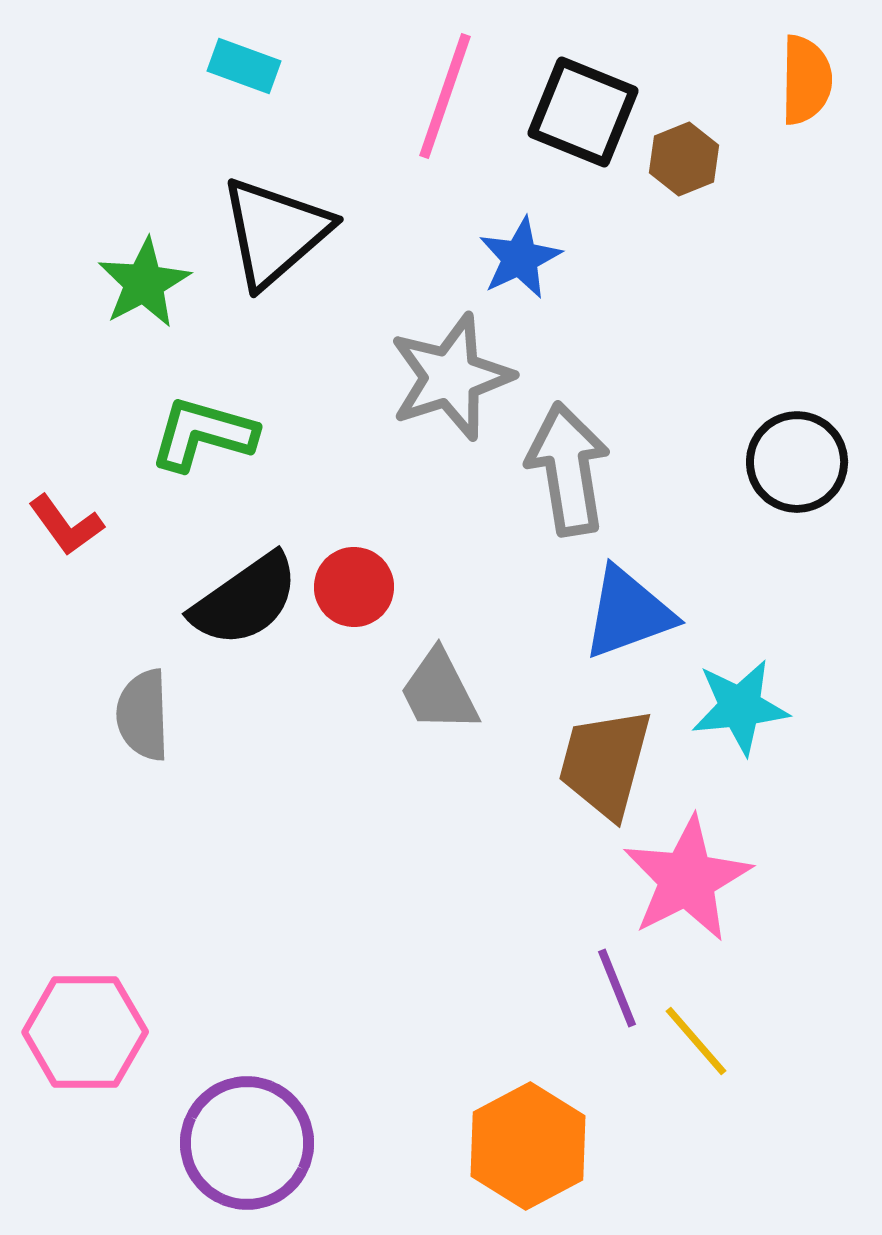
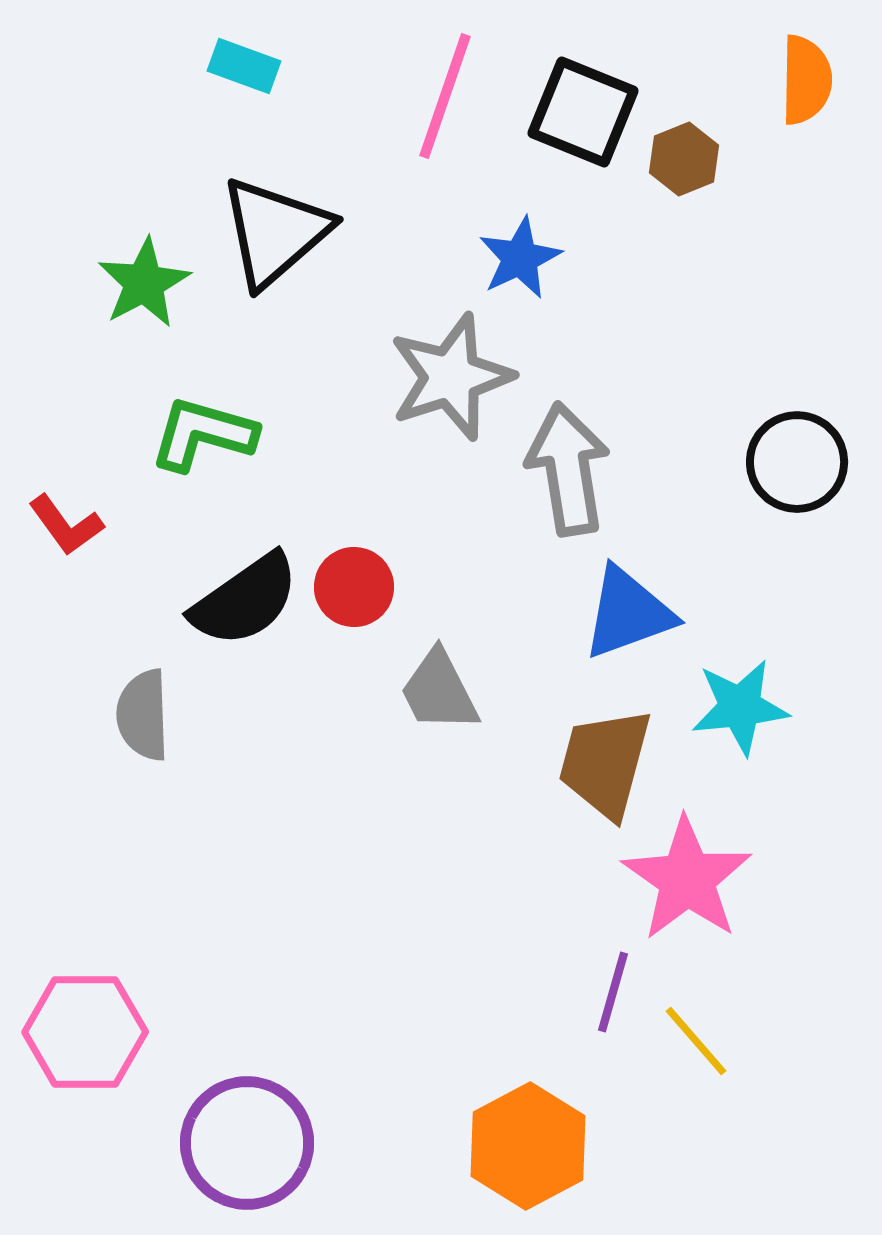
pink star: rotated 10 degrees counterclockwise
purple line: moved 4 px left, 4 px down; rotated 38 degrees clockwise
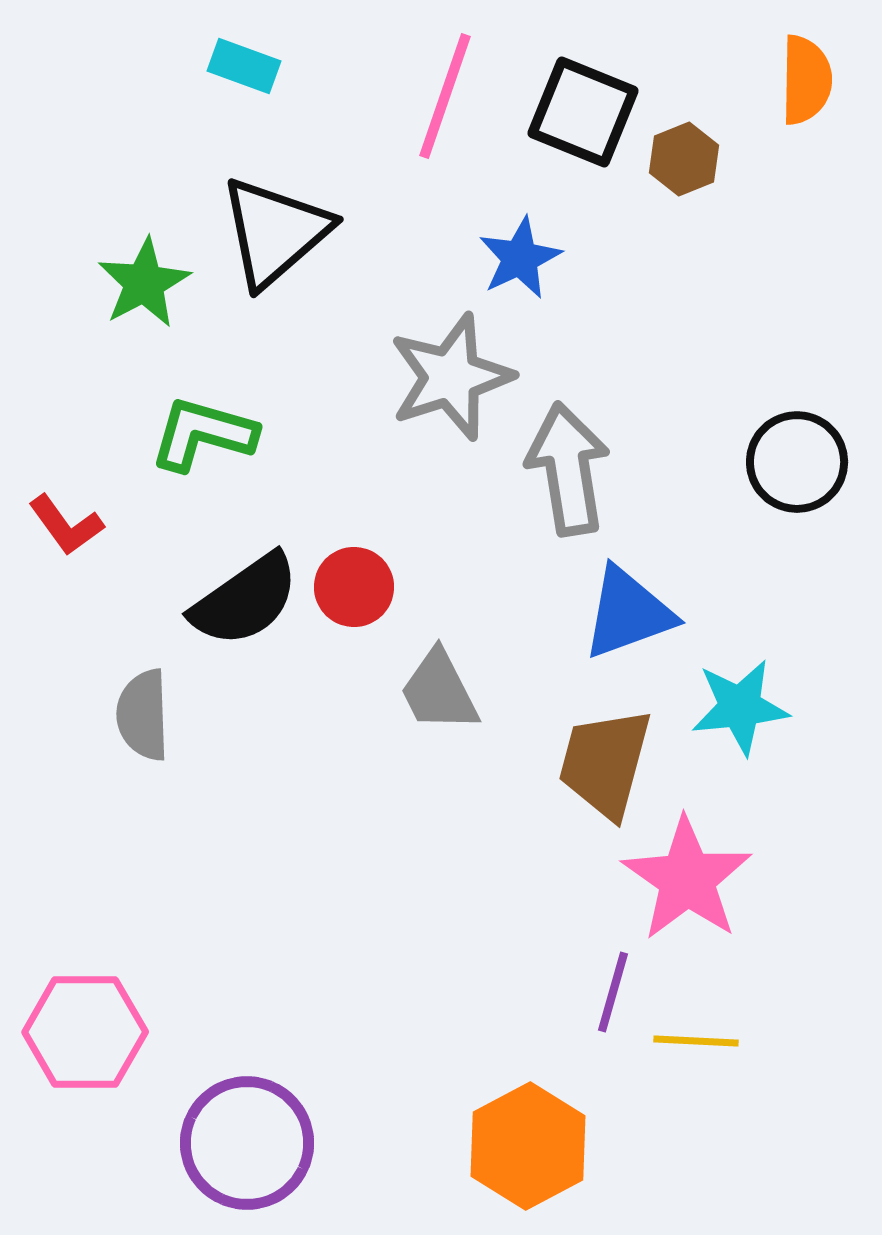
yellow line: rotated 46 degrees counterclockwise
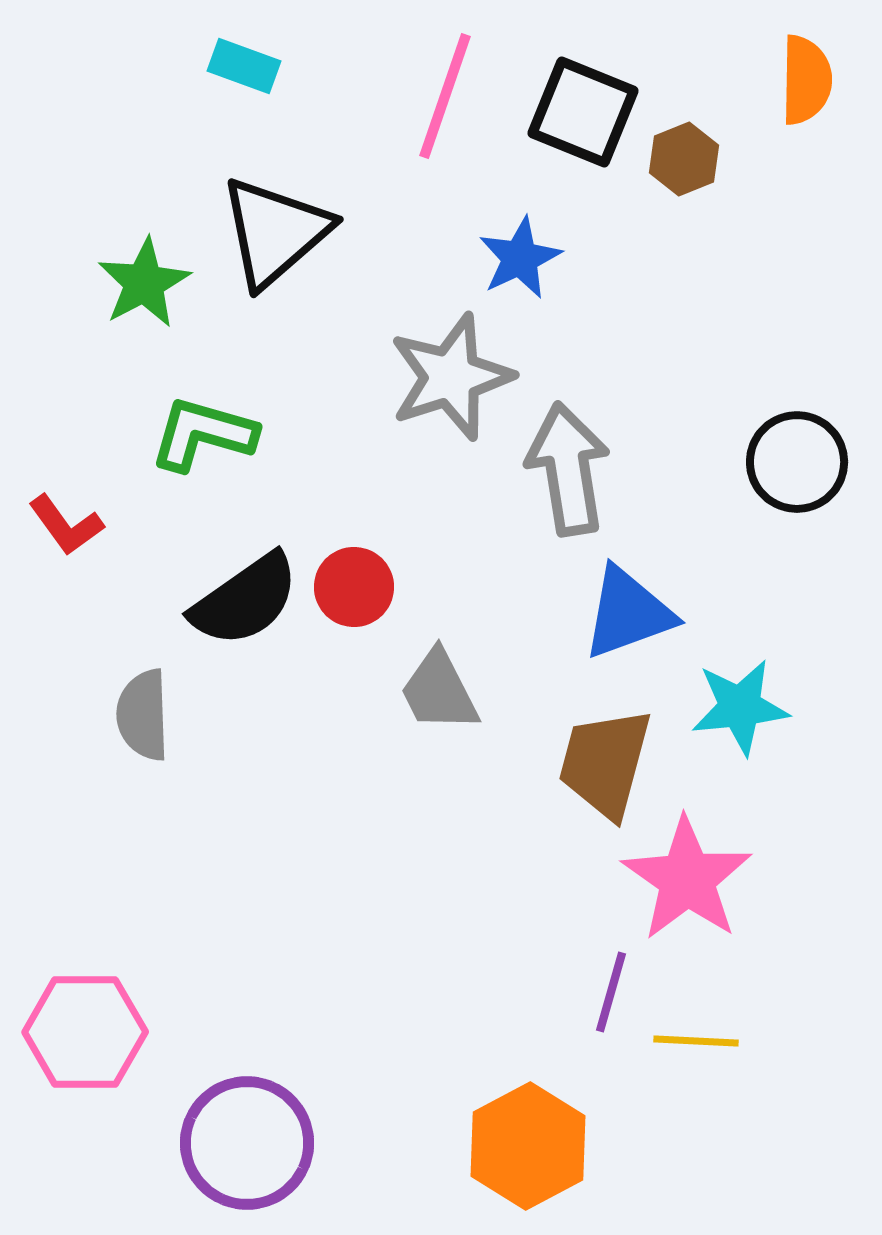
purple line: moved 2 px left
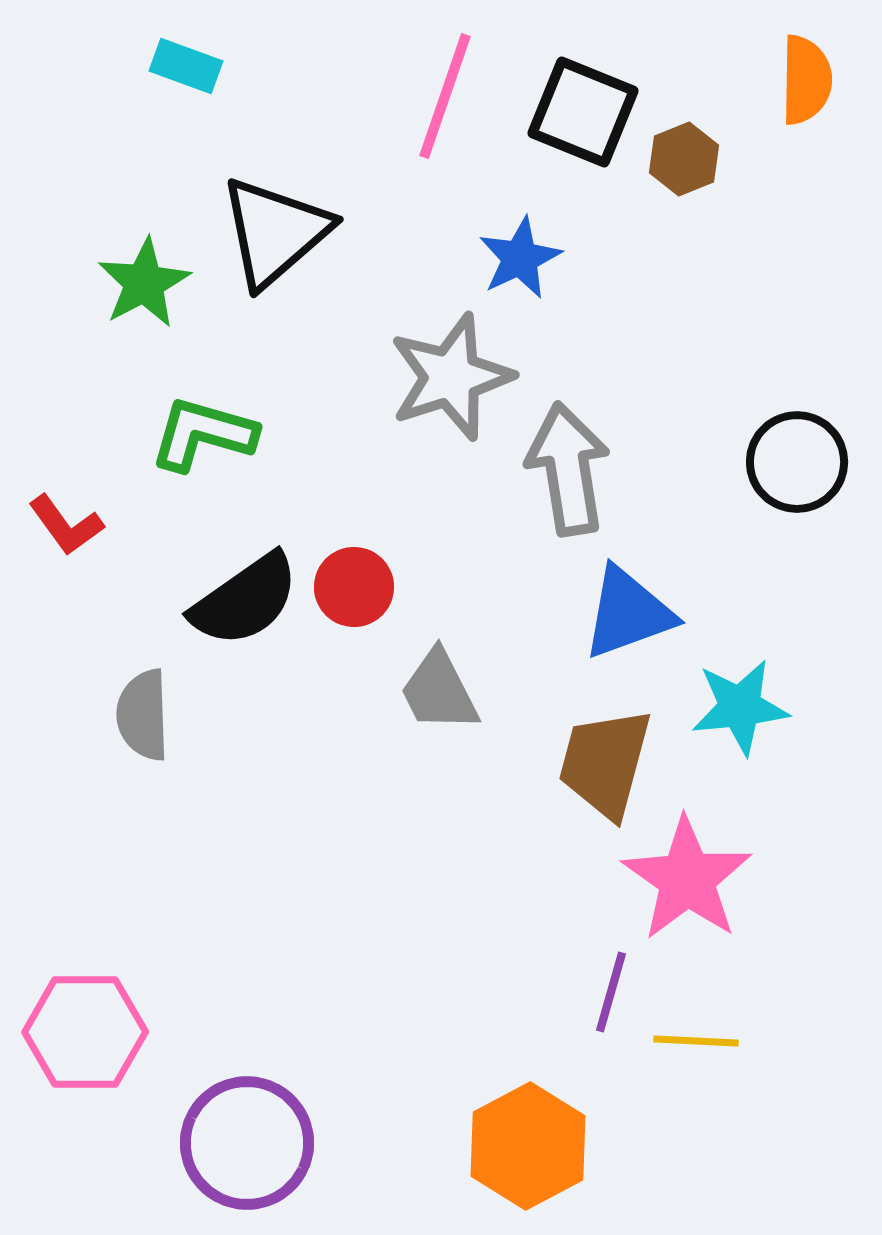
cyan rectangle: moved 58 px left
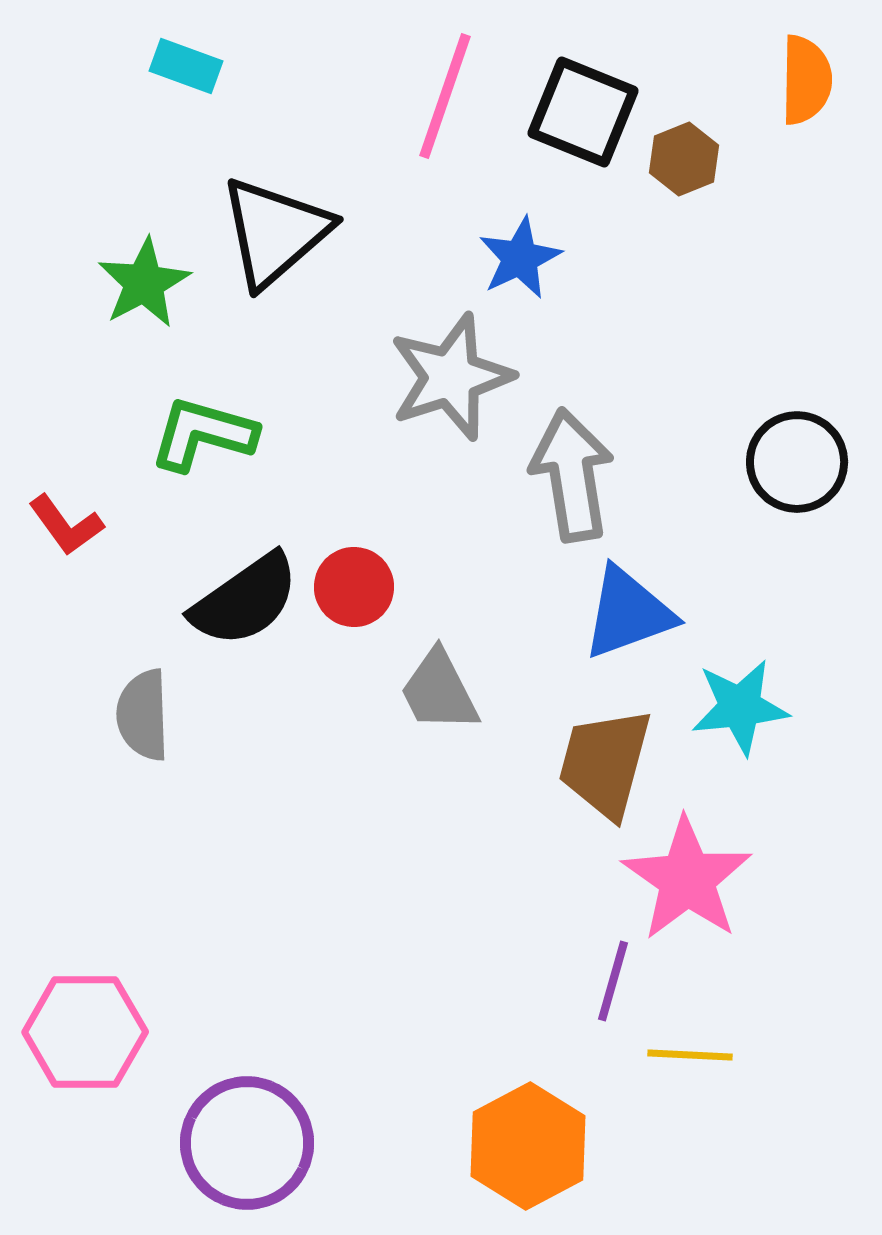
gray arrow: moved 4 px right, 6 px down
purple line: moved 2 px right, 11 px up
yellow line: moved 6 px left, 14 px down
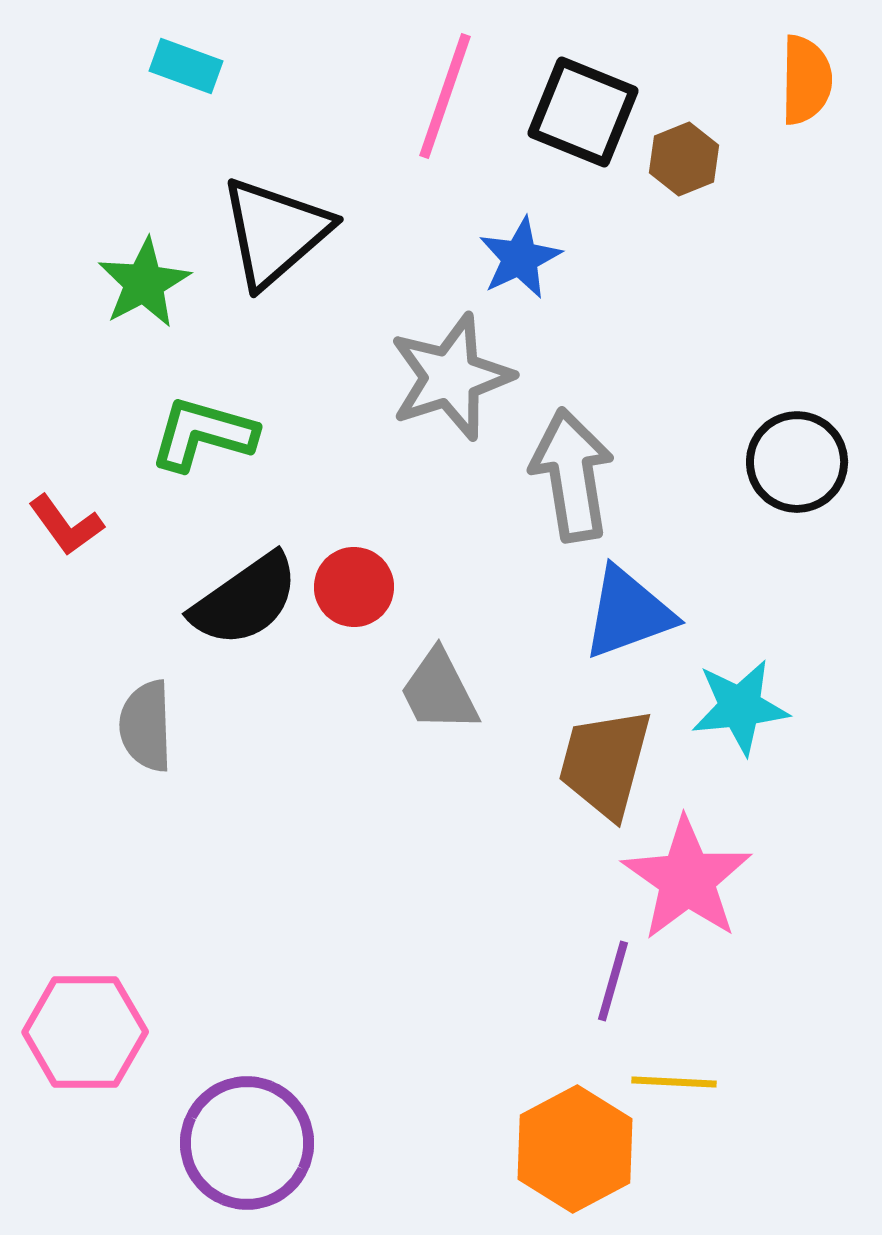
gray semicircle: moved 3 px right, 11 px down
yellow line: moved 16 px left, 27 px down
orange hexagon: moved 47 px right, 3 px down
